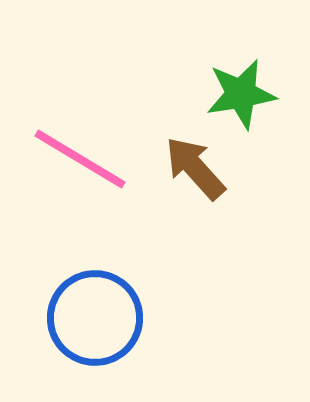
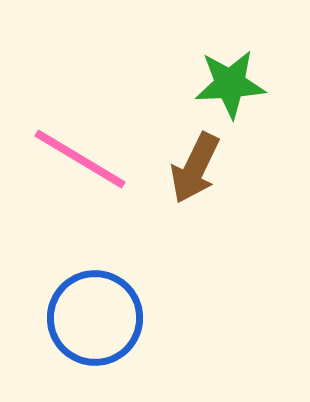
green star: moved 11 px left, 10 px up; rotated 6 degrees clockwise
brown arrow: rotated 112 degrees counterclockwise
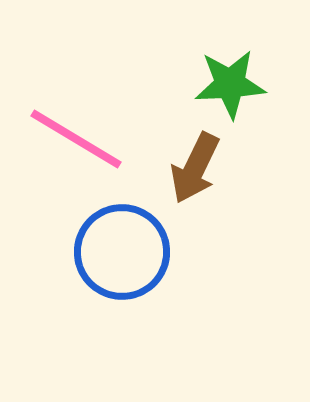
pink line: moved 4 px left, 20 px up
blue circle: moved 27 px right, 66 px up
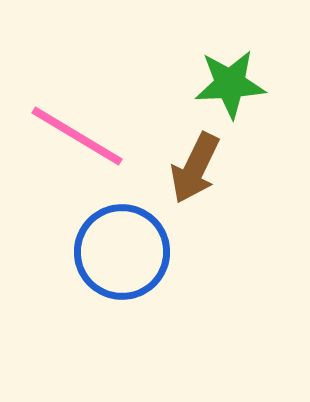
pink line: moved 1 px right, 3 px up
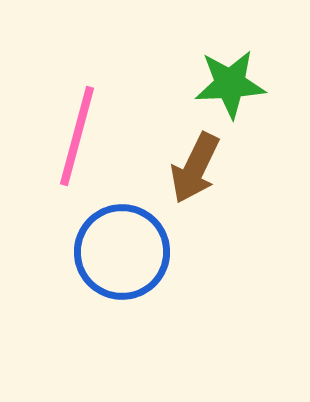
pink line: rotated 74 degrees clockwise
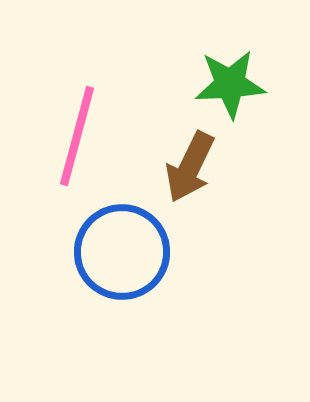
brown arrow: moved 5 px left, 1 px up
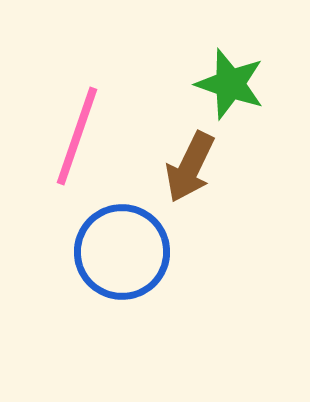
green star: rotated 22 degrees clockwise
pink line: rotated 4 degrees clockwise
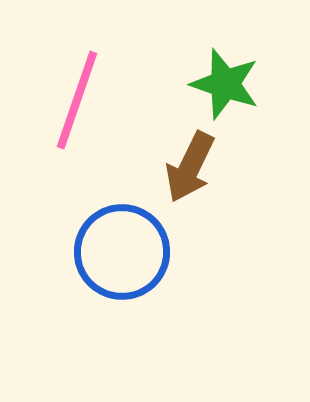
green star: moved 5 px left
pink line: moved 36 px up
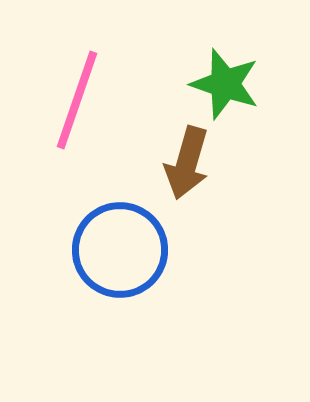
brown arrow: moved 3 px left, 4 px up; rotated 10 degrees counterclockwise
blue circle: moved 2 px left, 2 px up
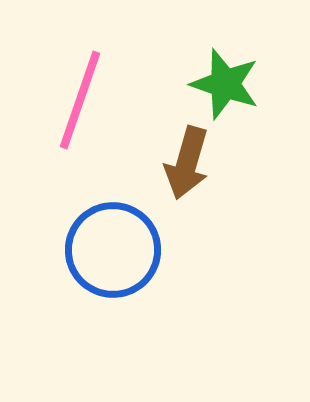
pink line: moved 3 px right
blue circle: moved 7 px left
